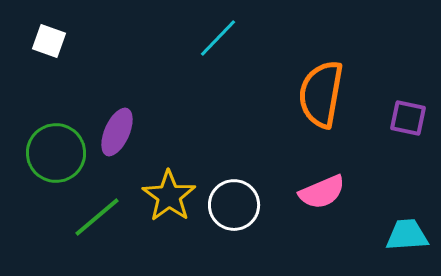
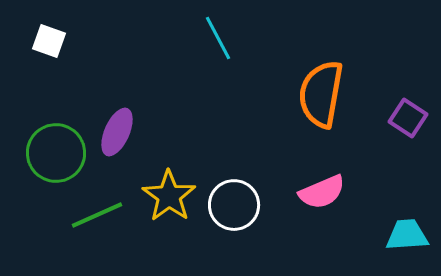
cyan line: rotated 72 degrees counterclockwise
purple square: rotated 21 degrees clockwise
green line: moved 2 px up; rotated 16 degrees clockwise
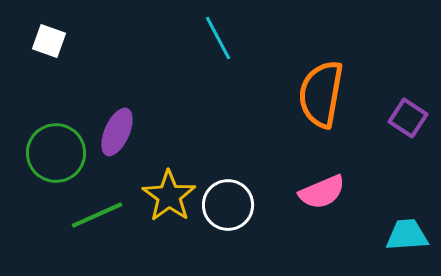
white circle: moved 6 px left
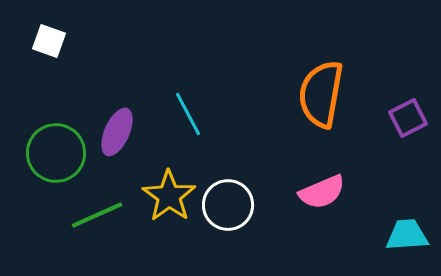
cyan line: moved 30 px left, 76 px down
purple square: rotated 30 degrees clockwise
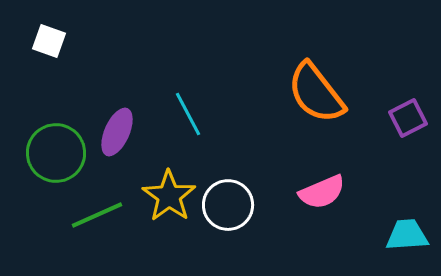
orange semicircle: moved 5 px left, 1 px up; rotated 48 degrees counterclockwise
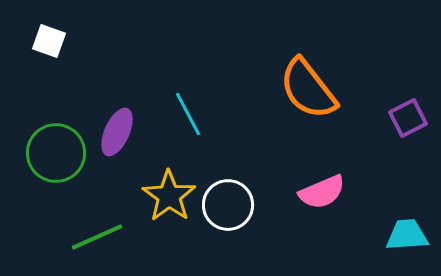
orange semicircle: moved 8 px left, 4 px up
green line: moved 22 px down
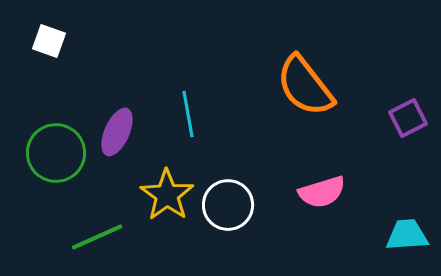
orange semicircle: moved 3 px left, 3 px up
cyan line: rotated 18 degrees clockwise
pink semicircle: rotated 6 degrees clockwise
yellow star: moved 2 px left, 1 px up
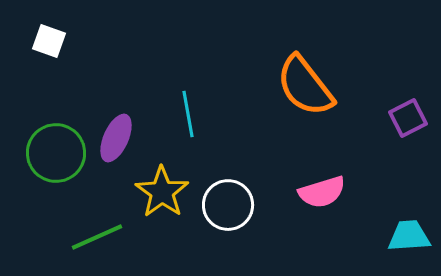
purple ellipse: moved 1 px left, 6 px down
yellow star: moved 5 px left, 3 px up
cyan trapezoid: moved 2 px right, 1 px down
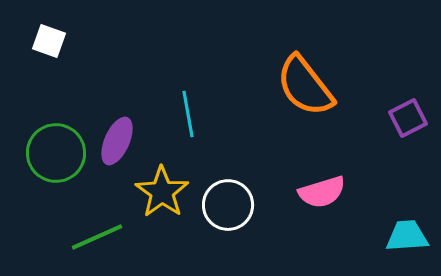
purple ellipse: moved 1 px right, 3 px down
cyan trapezoid: moved 2 px left
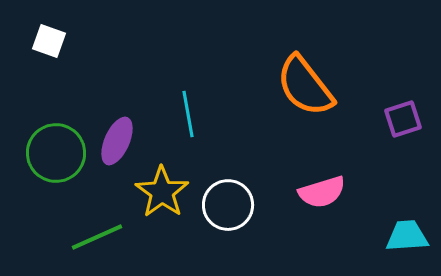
purple square: moved 5 px left, 1 px down; rotated 9 degrees clockwise
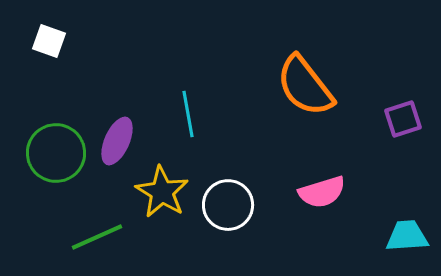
yellow star: rotated 4 degrees counterclockwise
